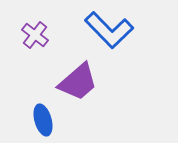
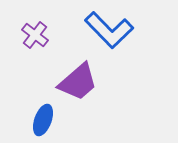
blue ellipse: rotated 36 degrees clockwise
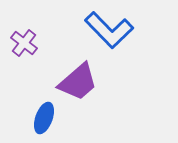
purple cross: moved 11 px left, 8 px down
blue ellipse: moved 1 px right, 2 px up
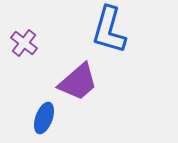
blue L-shape: rotated 60 degrees clockwise
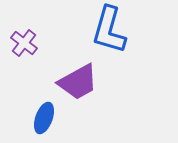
purple trapezoid: rotated 12 degrees clockwise
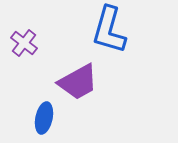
blue ellipse: rotated 8 degrees counterclockwise
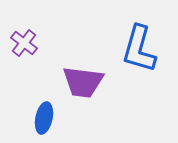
blue L-shape: moved 30 px right, 19 px down
purple trapezoid: moved 5 px right; rotated 36 degrees clockwise
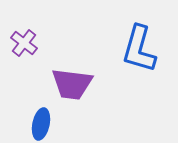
purple trapezoid: moved 11 px left, 2 px down
blue ellipse: moved 3 px left, 6 px down
